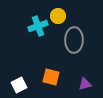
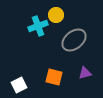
yellow circle: moved 2 px left, 1 px up
gray ellipse: rotated 50 degrees clockwise
orange square: moved 3 px right
purple triangle: moved 11 px up
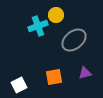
orange square: rotated 24 degrees counterclockwise
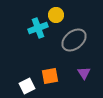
cyan cross: moved 2 px down
purple triangle: moved 1 px left; rotated 48 degrees counterclockwise
orange square: moved 4 px left, 1 px up
white square: moved 8 px right, 1 px down
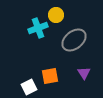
white square: moved 2 px right, 1 px down
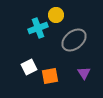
white square: moved 20 px up
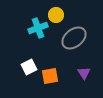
gray ellipse: moved 2 px up
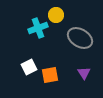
gray ellipse: moved 6 px right; rotated 70 degrees clockwise
orange square: moved 1 px up
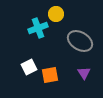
yellow circle: moved 1 px up
gray ellipse: moved 3 px down
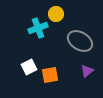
purple triangle: moved 3 px right, 2 px up; rotated 24 degrees clockwise
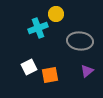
gray ellipse: rotated 25 degrees counterclockwise
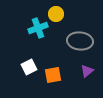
orange square: moved 3 px right
